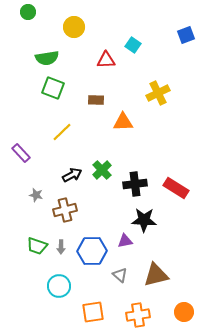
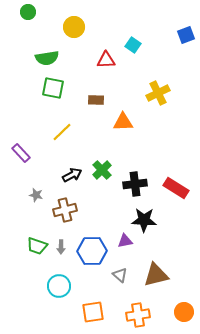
green square: rotated 10 degrees counterclockwise
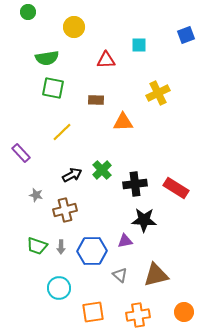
cyan square: moved 6 px right; rotated 35 degrees counterclockwise
cyan circle: moved 2 px down
